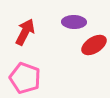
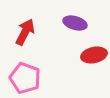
purple ellipse: moved 1 px right, 1 px down; rotated 15 degrees clockwise
red ellipse: moved 10 px down; rotated 20 degrees clockwise
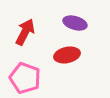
red ellipse: moved 27 px left
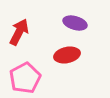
red arrow: moved 6 px left
pink pentagon: rotated 24 degrees clockwise
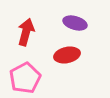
red arrow: moved 7 px right; rotated 12 degrees counterclockwise
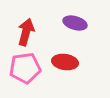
red ellipse: moved 2 px left, 7 px down; rotated 20 degrees clockwise
pink pentagon: moved 10 px up; rotated 20 degrees clockwise
